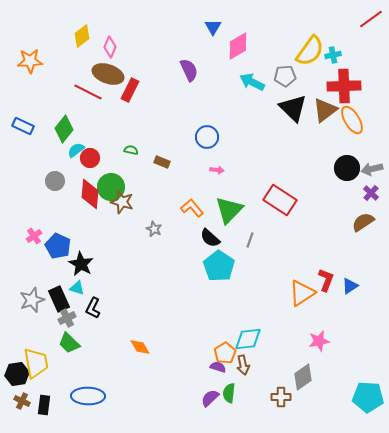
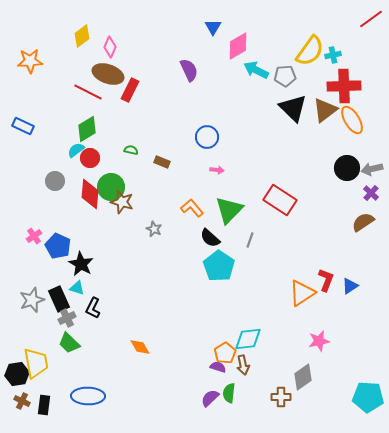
cyan arrow at (252, 82): moved 4 px right, 12 px up
green diamond at (64, 129): moved 23 px right; rotated 20 degrees clockwise
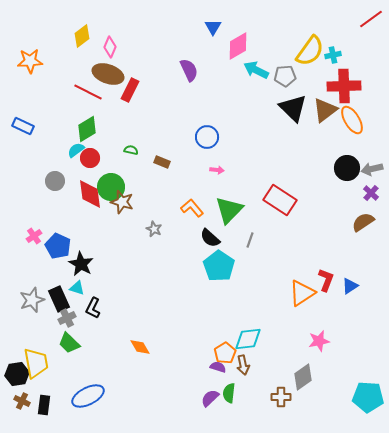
red diamond at (90, 194): rotated 12 degrees counterclockwise
blue ellipse at (88, 396): rotated 28 degrees counterclockwise
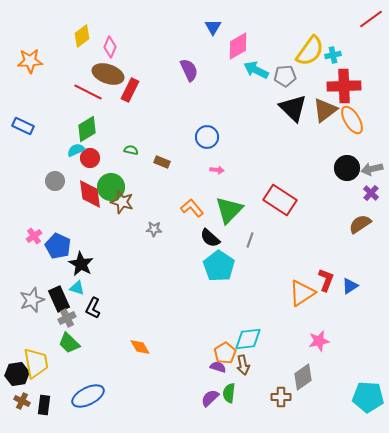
cyan semicircle at (76, 150): rotated 12 degrees clockwise
brown semicircle at (363, 222): moved 3 px left, 2 px down
gray star at (154, 229): rotated 21 degrees counterclockwise
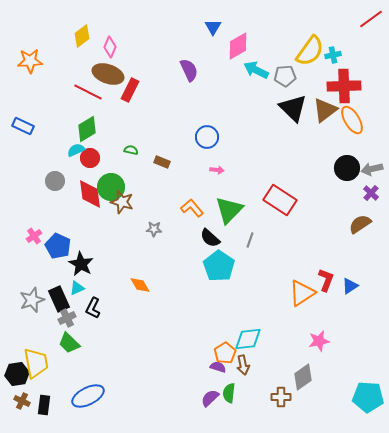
cyan triangle at (77, 288): rotated 42 degrees counterclockwise
orange diamond at (140, 347): moved 62 px up
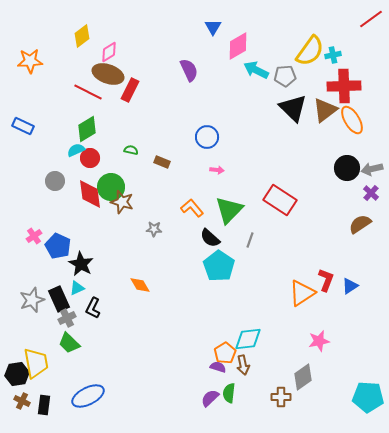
pink diamond at (110, 47): moved 1 px left, 5 px down; rotated 35 degrees clockwise
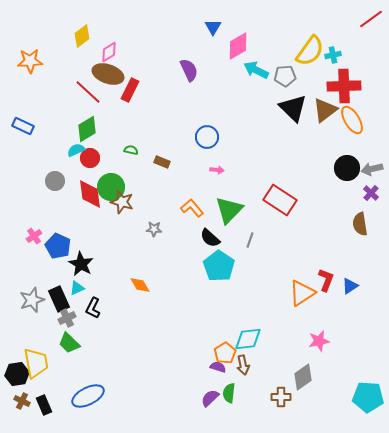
red line at (88, 92): rotated 16 degrees clockwise
brown semicircle at (360, 224): rotated 65 degrees counterclockwise
black rectangle at (44, 405): rotated 30 degrees counterclockwise
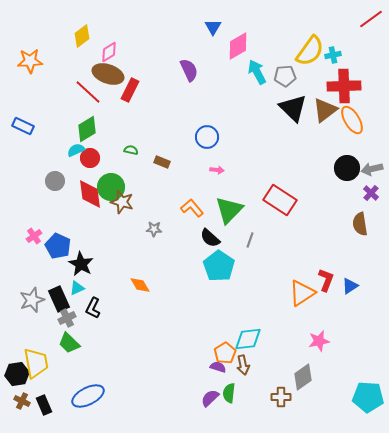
cyan arrow at (256, 70): moved 1 px right, 2 px down; rotated 35 degrees clockwise
